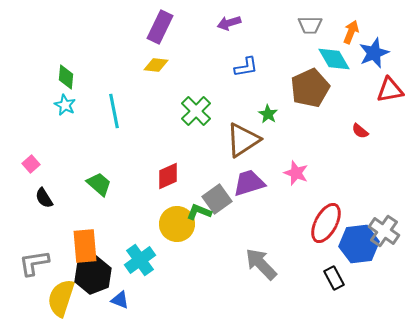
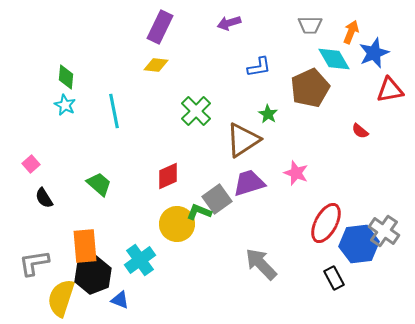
blue L-shape: moved 13 px right
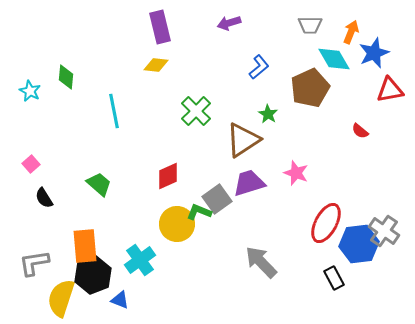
purple rectangle: rotated 40 degrees counterclockwise
blue L-shape: rotated 30 degrees counterclockwise
cyan star: moved 35 px left, 14 px up
gray arrow: moved 2 px up
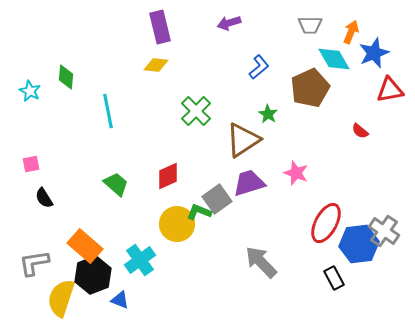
cyan line: moved 6 px left
pink square: rotated 30 degrees clockwise
green trapezoid: moved 17 px right
orange rectangle: rotated 44 degrees counterclockwise
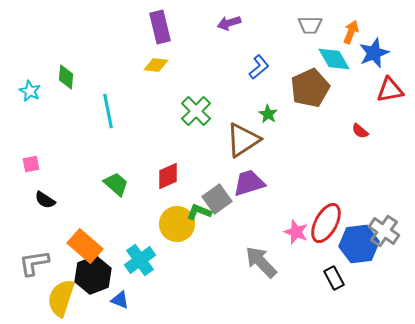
pink star: moved 59 px down
black semicircle: moved 1 px right, 2 px down; rotated 25 degrees counterclockwise
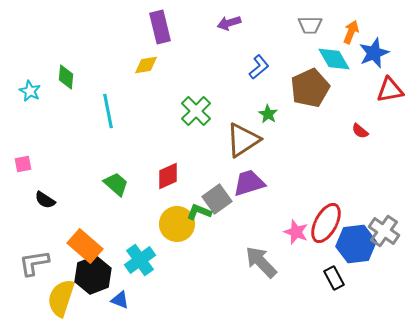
yellow diamond: moved 10 px left; rotated 15 degrees counterclockwise
pink square: moved 8 px left
blue hexagon: moved 3 px left
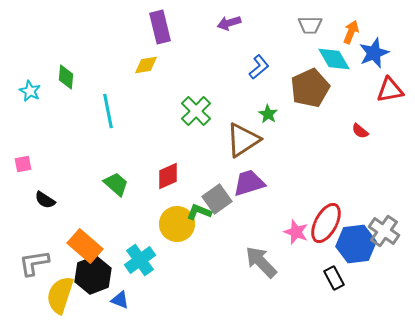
yellow semicircle: moved 1 px left, 3 px up
